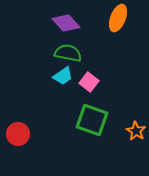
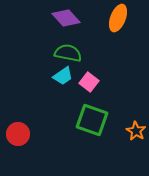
purple diamond: moved 5 px up
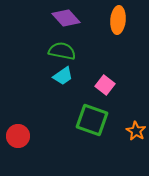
orange ellipse: moved 2 px down; rotated 16 degrees counterclockwise
green semicircle: moved 6 px left, 2 px up
pink square: moved 16 px right, 3 px down
red circle: moved 2 px down
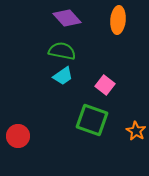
purple diamond: moved 1 px right
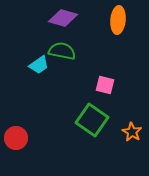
purple diamond: moved 4 px left; rotated 32 degrees counterclockwise
cyan trapezoid: moved 24 px left, 11 px up
pink square: rotated 24 degrees counterclockwise
green square: rotated 16 degrees clockwise
orange star: moved 4 px left, 1 px down
red circle: moved 2 px left, 2 px down
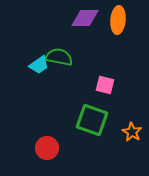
purple diamond: moved 22 px right; rotated 16 degrees counterclockwise
green semicircle: moved 3 px left, 6 px down
green square: rotated 16 degrees counterclockwise
red circle: moved 31 px right, 10 px down
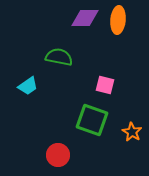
cyan trapezoid: moved 11 px left, 21 px down
red circle: moved 11 px right, 7 px down
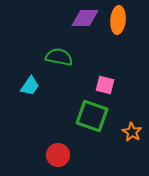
cyan trapezoid: moved 2 px right; rotated 20 degrees counterclockwise
green square: moved 4 px up
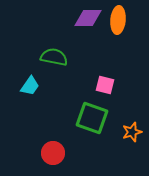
purple diamond: moved 3 px right
green semicircle: moved 5 px left
green square: moved 2 px down
orange star: rotated 24 degrees clockwise
red circle: moved 5 px left, 2 px up
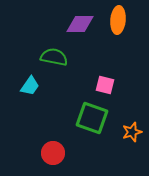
purple diamond: moved 8 px left, 6 px down
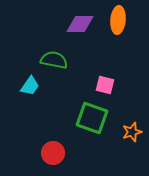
green semicircle: moved 3 px down
